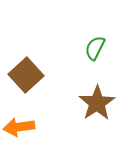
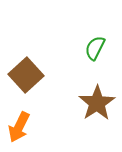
orange arrow: rotated 56 degrees counterclockwise
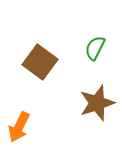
brown square: moved 14 px right, 13 px up; rotated 12 degrees counterclockwise
brown star: rotated 15 degrees clockwise
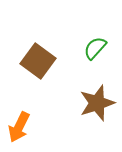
green semicircle: rotated 15 degrees clockwise
brown square: moved 2 px left, 1 px up
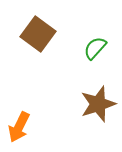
brown square: moved 27 px up
brown star: moved 1 px right, 1 px down
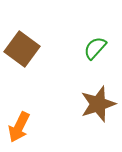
brown square: moved 16 px left, 15 px down
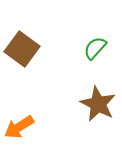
brown star: rotated 27 degrees counterclockwise
orange arrow: rotated 32 degrees clockwise
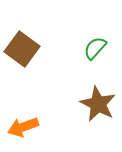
orange arrow: moved 4 px right; rotated 12 degrees clockwise
